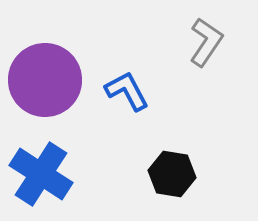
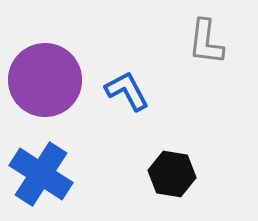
gray L-shape: rotated 153 degrees clockwise
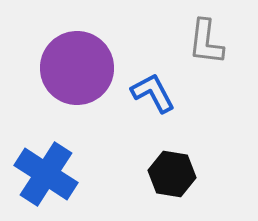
purple circle: moved 32 px right, 12 px up
blue L-shape: moved 26 px right, 2 px down
blue cross: moved 5 px right
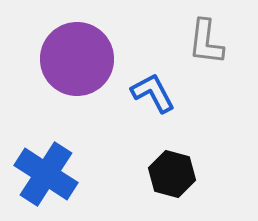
purple circle: moved 9 px up
black hexagon: rotated 6 degrees clockwise
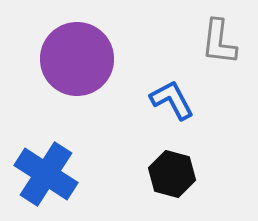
gray L-shape: moved 13 px right
blue L-shape: moved 19 px right, 7 px down
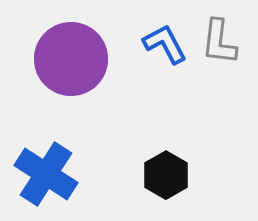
purple circle: moved 6 px left
blue L-shape: moved 7 px left, 56 px up
black hexagon: moved 6 px left, 1 px down; rotated 15 degrees clockwise
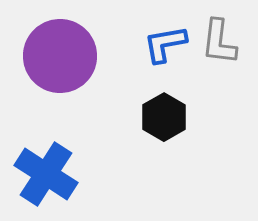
blue L-shape: rotated 72 degrees counterclockwise
purple circle: moved 11 px left, 3 px up
black hexagon: moved 2 px left, 58 px up
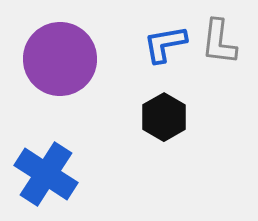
purple circle: moved 3 px down
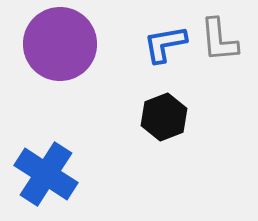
gray L-shape: moved 2 px up; rotated 12 degrees counterclockwise
purple circle: moved 15 px up
black hexagon: rotated 9 degrees clockwise
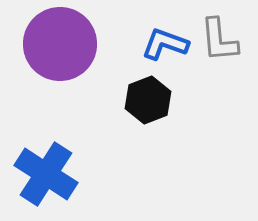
blue L-shape: rotated 30 degrees clockwise
black hexagon: moved 16 px left, 17 px up
